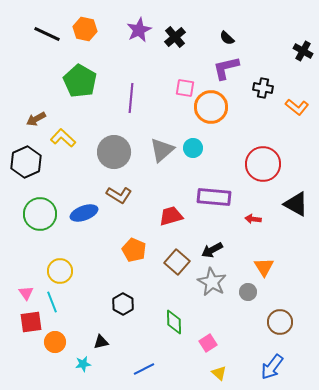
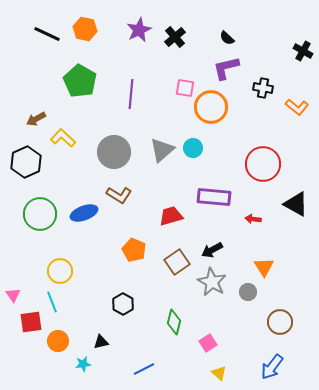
purple line at (131, 98): moved 4 px up
brown square at (177, 262): rotated 15 degrees clockwise
pink triangle at (26, 293): moved 13 px left, 2 px down
green diamond at (174, 322): rotated 15 degrees clockwise
orange circle at (55, 342): moved 3 px right, 1 px up
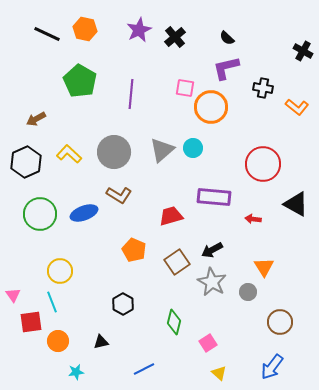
yellow L-shape at (63, 138): moved 6 px right, 16 px down
cyan star at (83, 364): moved 7 px left, 8 px down
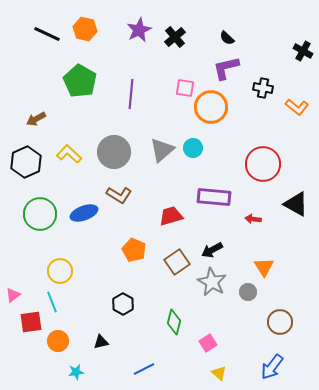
pink triangle at (13, 295): rotated 28 degrees clockwise
